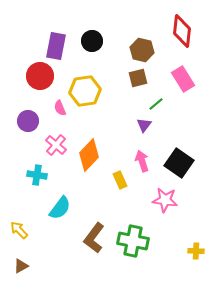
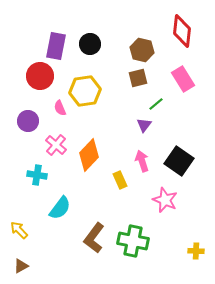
black circle: moved 2 px left, 3 px down
black square: moved 2 px up
pink star: rotated 15 degrees clockwise
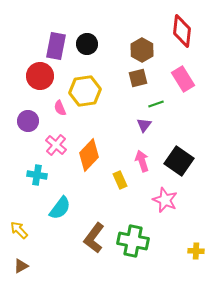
black circle: moved 3 px left
brown hexagon: rotated 15 degrees clockwise
green line: rotated 21 degrees clockwise
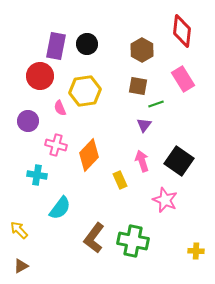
brown square: moved 8 px down; rotated 24 degrees clockwise
pink cross: rotated 25 degrees counterclockwise
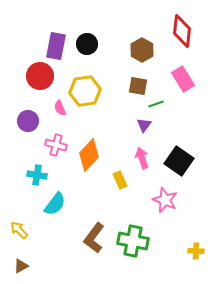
pink arrow: moved 3 px up
cyan semicircle: moved 5 px left, 4 px up
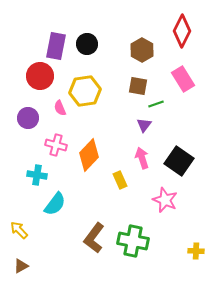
red diamond: rotated 20 degrees clockwise
purple circle: moved 3 px up
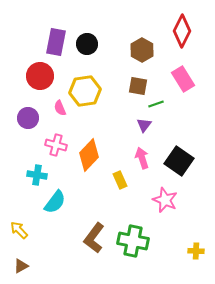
purple rectangle: moved 4 px up
cyan semicircle: moved 2 px up
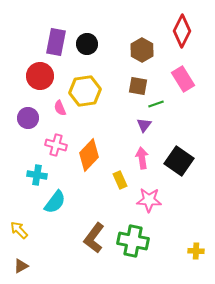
pink arrow: rotated 10 degrees clockwise
pink star: moved 16 px left; rotated 20 degrees counterclockwise
